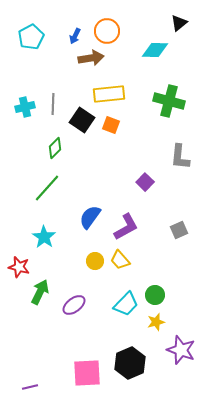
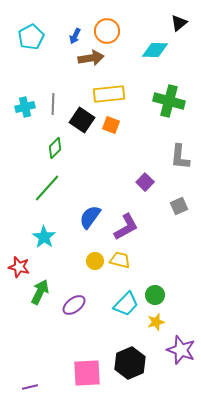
gray square: moved 24 px up
yellow trapezoid: rotated 145 degrees clockwise
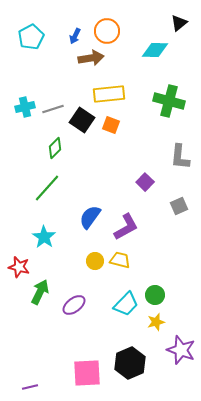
gray line: moved 5 px down; rotated 70 degrees clockwise
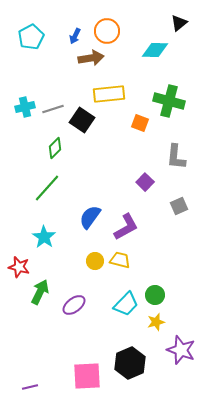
orange square: moved 29 px right, 2 px up
gray L-shape: moved 4 px left
pink square: moved 3 px down
